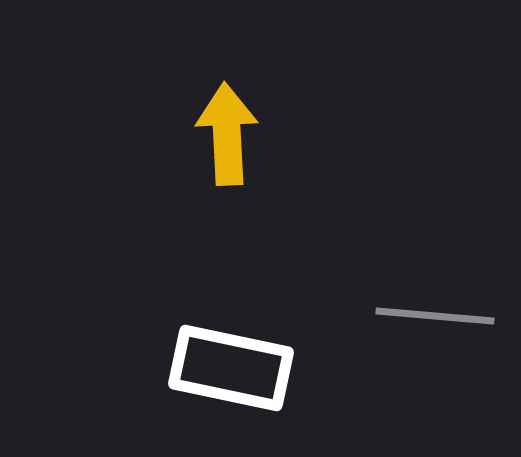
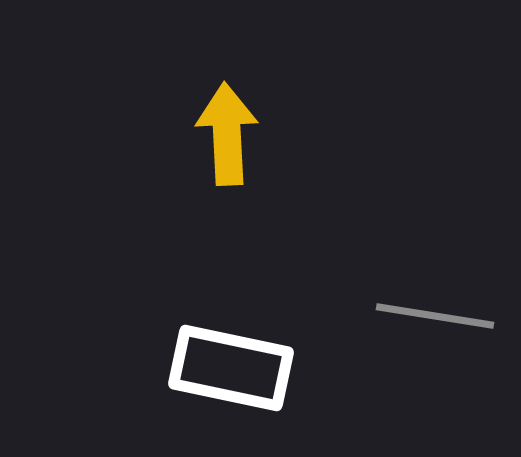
gray line: rotated 4 degrees clockwise
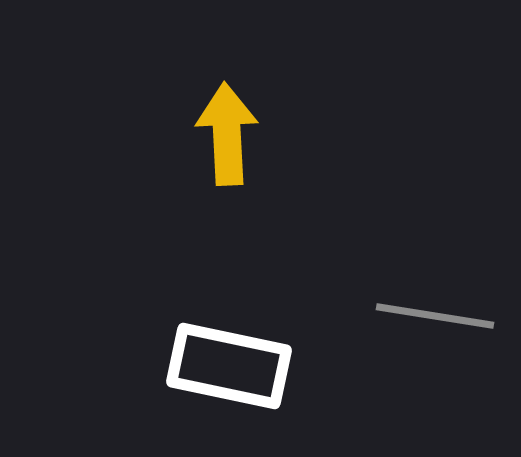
white rectangle: moved 2 px left, 2 px up
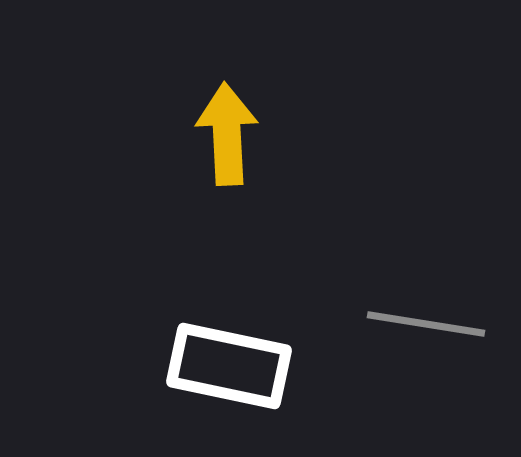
gray line: moved 9 px left, 8 px down
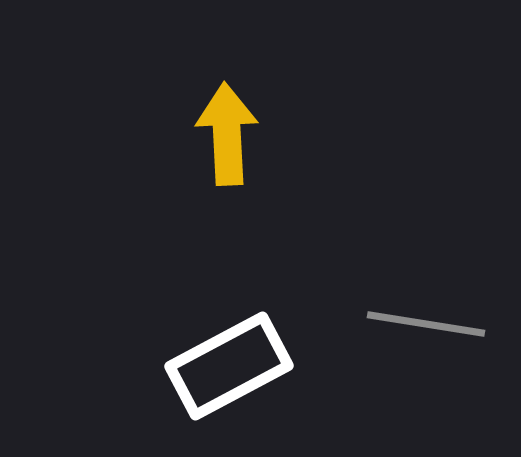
white rectangle: rotated 40 degrees counterclockwise
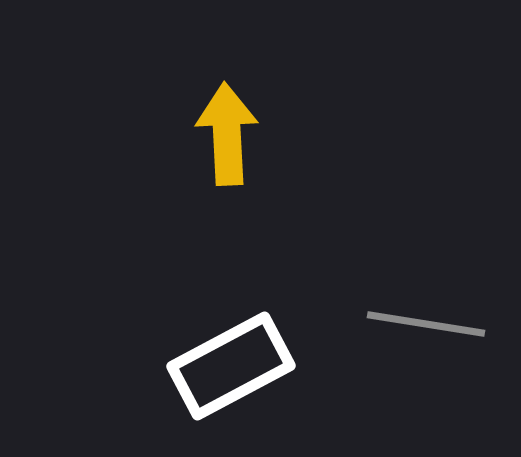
white rectangle: moved 2 px right
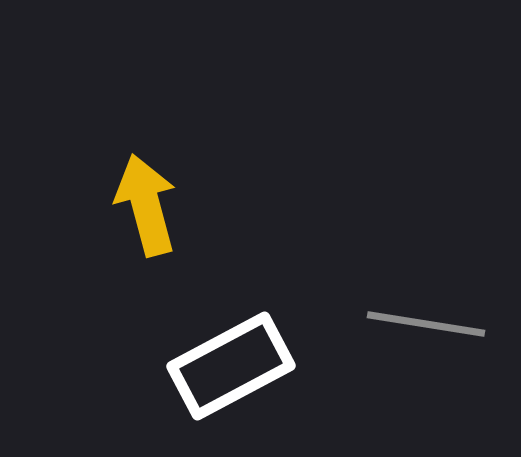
yellow arrow: moved 81 px left, 71 px down; rotated 12 degrees counterclockwise
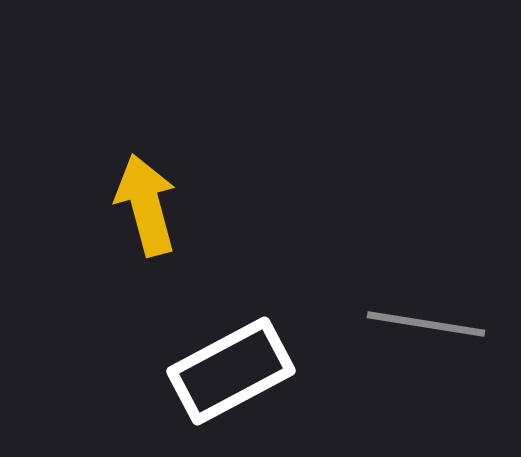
white rectangle: moved 5 px down
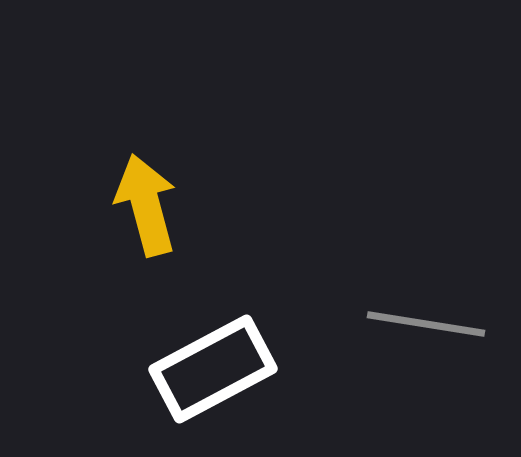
white rectangle: moved 18 px left, 2 px up
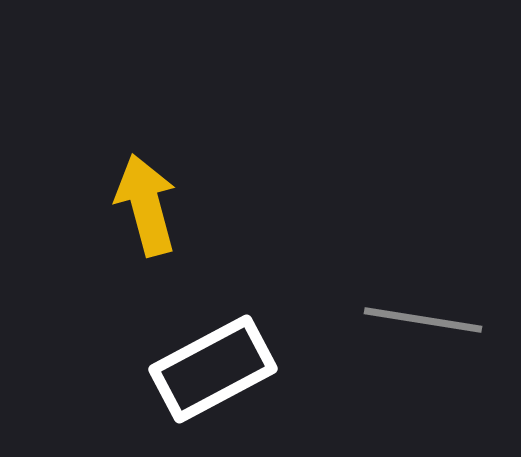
gray line: moved 3 px left, 4 px up
